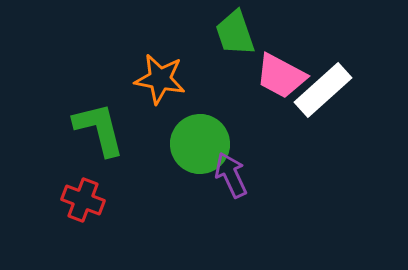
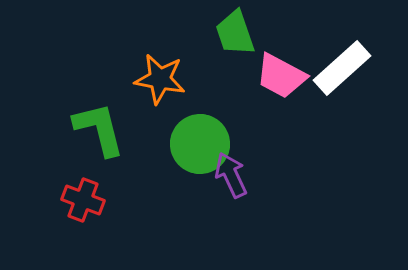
white rectangle: moved 19 px right, 22 px up
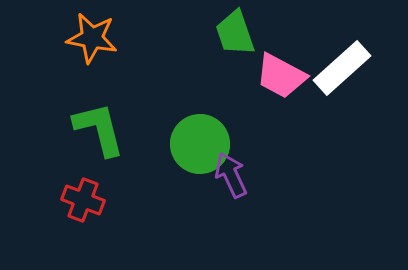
orange star: moved 68 px left, 41 px up
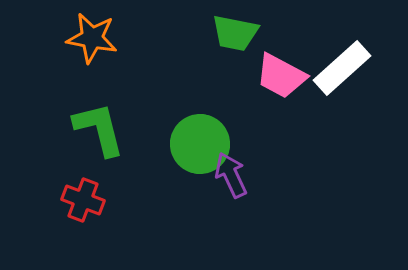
green trapezoid: rotated 60 degrees counterclockwise
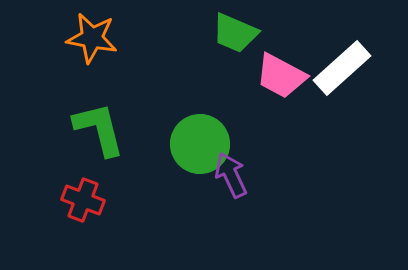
green trapezoid: rotated 12 degrees clockwise
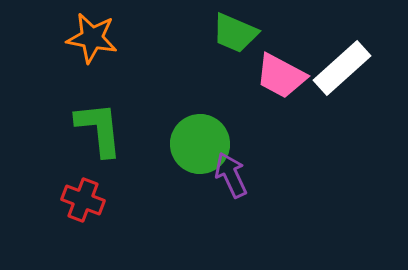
green L-shape: rotated 8 degrees clockwise
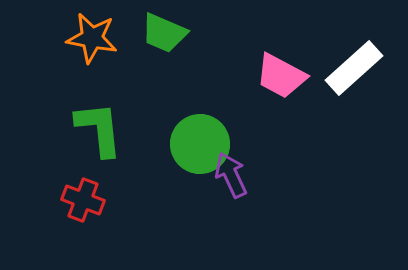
green trapezoid: moved 71 px left
white rectangle: moved 12 px right
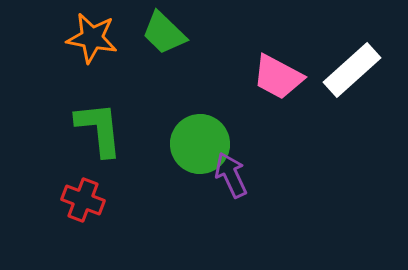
green trapezoid: rotated 21 degrees clockwise
white rectangle: moved 2 px left, 2 px down
pink trapezoid: moved 3 px left, 1 px down
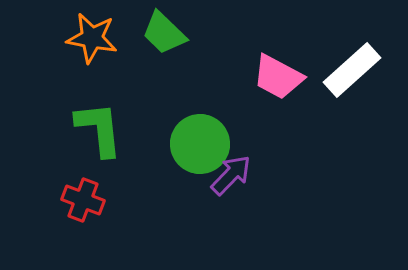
purple arrow: rotated 69 degrees clockwise
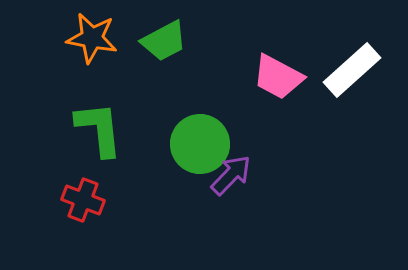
green trapezoid: moved 8 px down; rotated 72 degrees counterclockwise
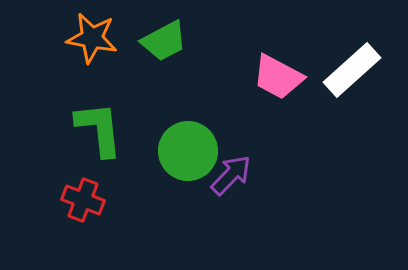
green circle: moved 12 px left, 7 px down
